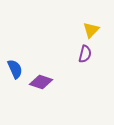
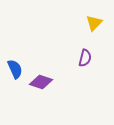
yellow triangle: moved 3 px right, 7 px up
purple semicircle: moved 4 px down
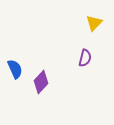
purple diamond: rotated 65 degrees counterclockwise
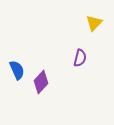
purple semicircle: moved 5 px left
blue semicircle: moved 2 px right, 1 px down
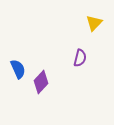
blue semicircle: moved 1 px right, 1 px up
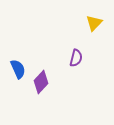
purple semicircle: moved 4 px left
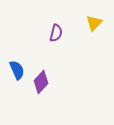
purple semicircle: moved 20 px left, 25 px up
blue semicircle: moved 1 px left, 1 px down
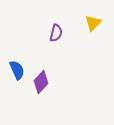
yellow triangle: moved 1 px left
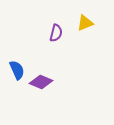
yellow triangle: moved 8 px left; rotated 24 degrees clockwise
purple diamond: rotated 70 degrees clockwise
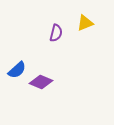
blue semicircle: rotated 72 degrees clockwise
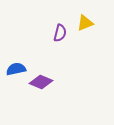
purple semicircle: moved 4 px right
blue semicircle: moved 1 px left, 1 px up; rotated 150 degrees counterclockwise
